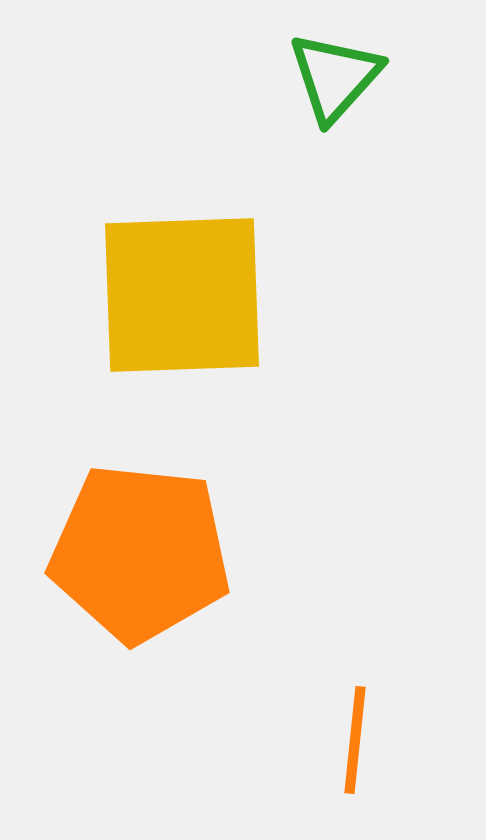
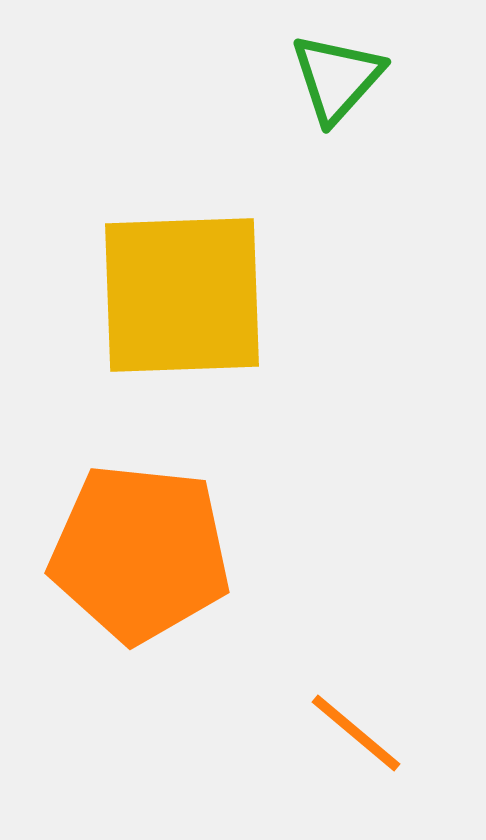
green triangle: moved 2 px right, 1 px down
orange line: moved 1 px right, 7 px up; rotated 56 degrees counterclockwise
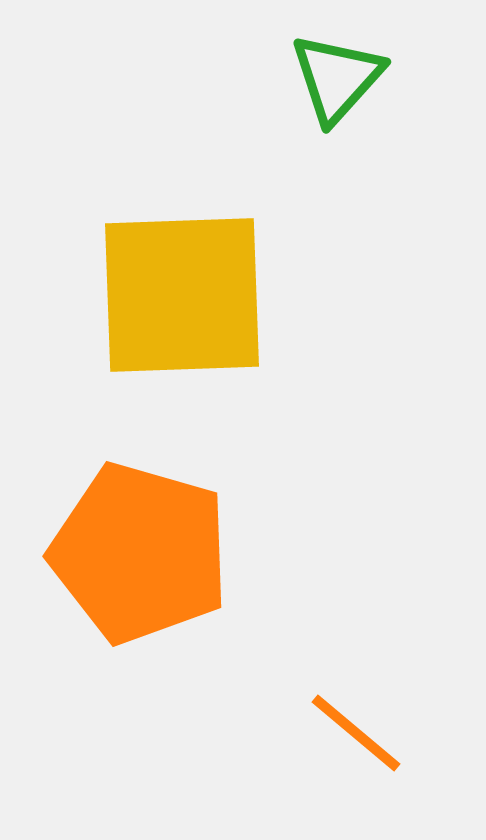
orange pentagon: rotated 10 degrees clockwise
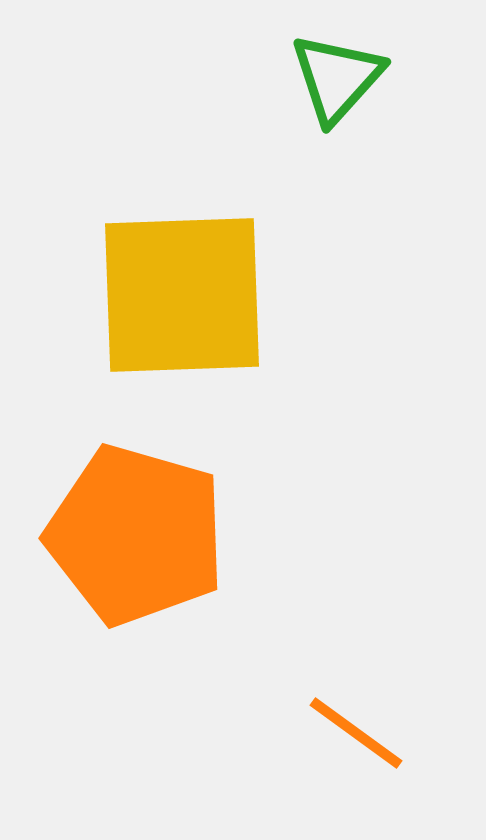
orange pentagon: moved 4 px left, 18 px up
orange line: rotated 4 degrees counterclockwise
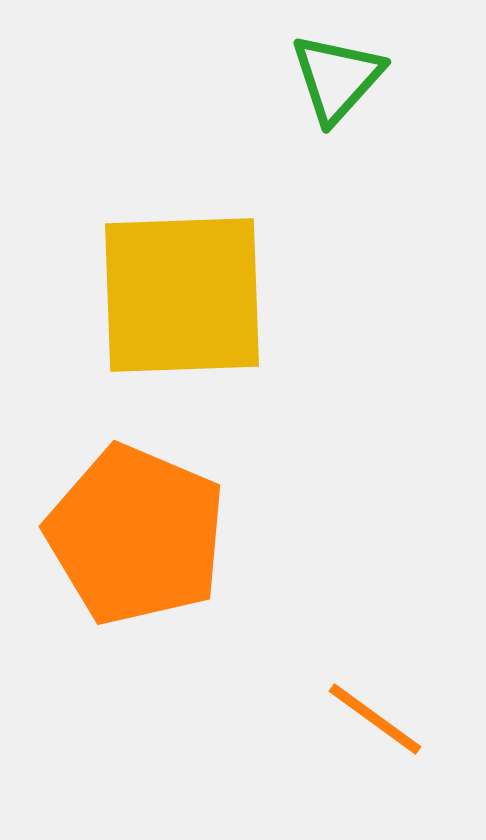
orange pentagon: rotated 7 degrees clockwise
orange line: moved 19 px right, 14 px up
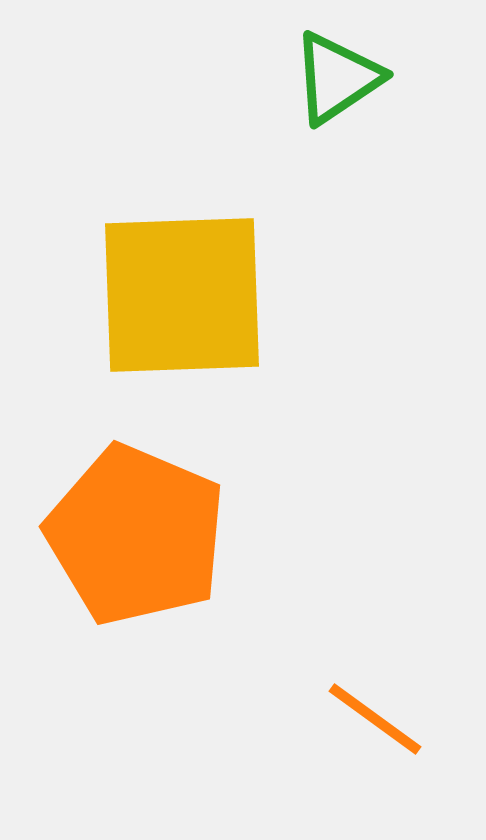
green triangle: rotated 14 degrees clockwise
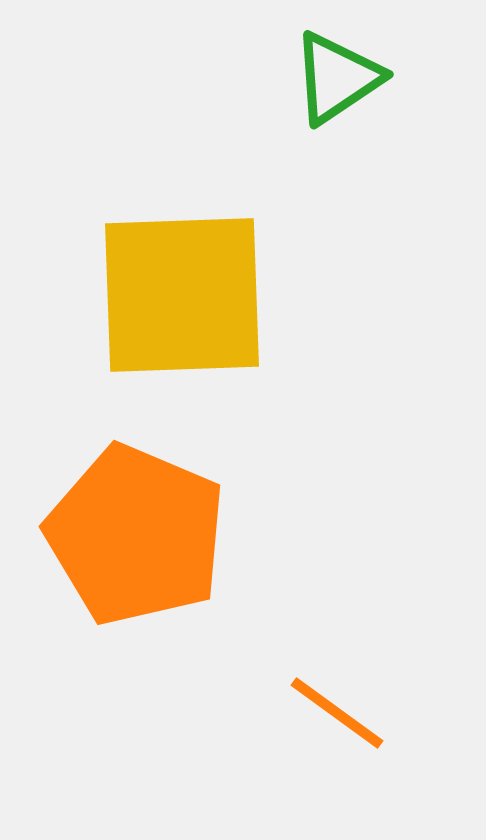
orange line: moved 38 px left, 6 px up
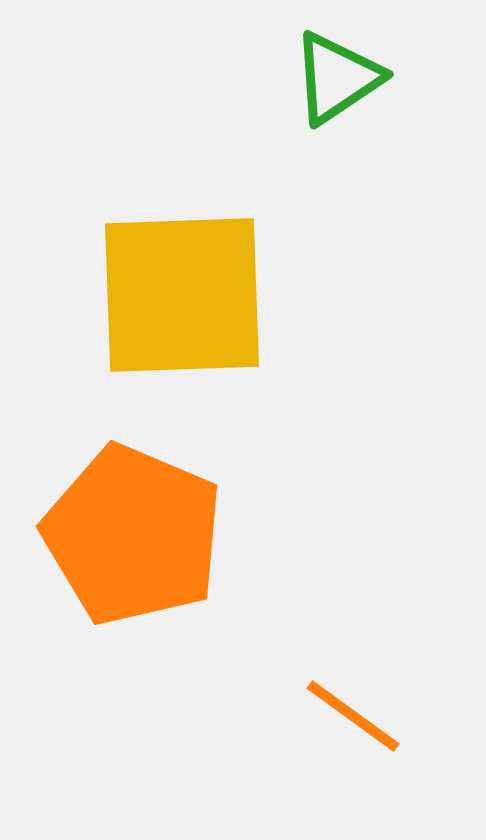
orange pentagon: moved 3 px left
orange line: moved 16 px right, 3 px down
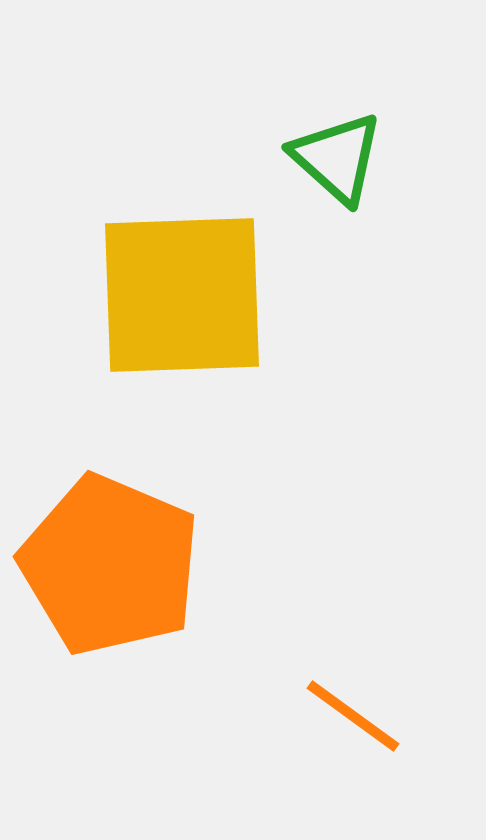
green triangle: moved 80 px down; rotated 44 degrees counterclockwise
orange pentagon: moved 23 px left, 30 px down
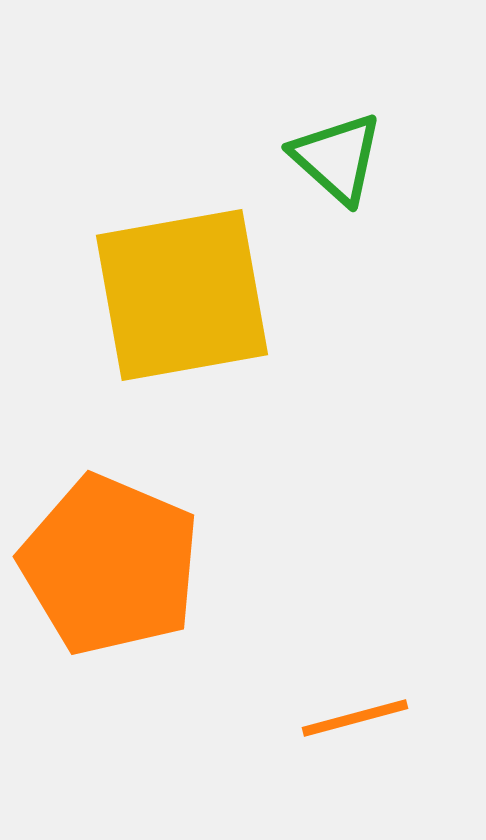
yellow square: rotated 8 degrees counterclockwise
orange line: moved 2 px right, 2 px down; rotated 51 degrees counterclockwise
